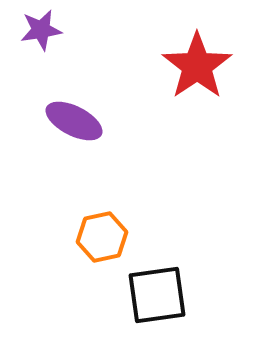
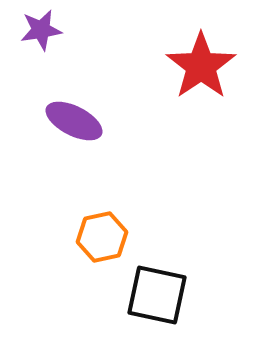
red star: moved 4 px right
black square: rotated 20 degrees clockwise
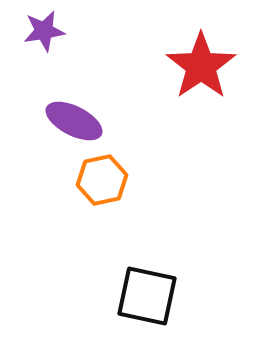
purple star: moved 3 px right, 1 px down
orange hexagon: moved 57 px up
black square: moved 10 px left, 1 px down
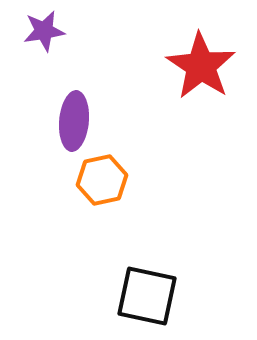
red star: rotated 4 degrees counterclockwise
purple ellipse: rotated 68 degrees clockwise
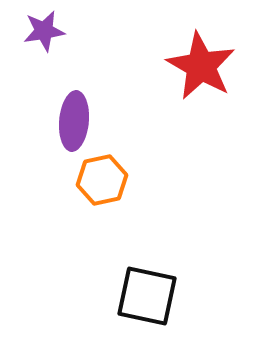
red star: rotated 4 degrees counterclockwise
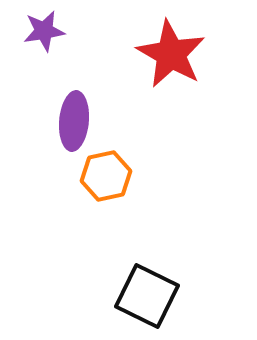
red star: moved 30 px left, 12 px up
orange hexagon: moved 4 px right, 4 px up
black square: rotated 14 degrees clockwise
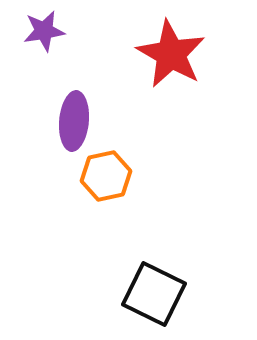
black square: moved 7 px right, 2 px up
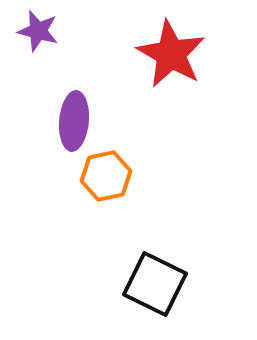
purple star: moved 6 px left; rotated 24 degrees clockwise
black square: moved 1 px right, 10 px up
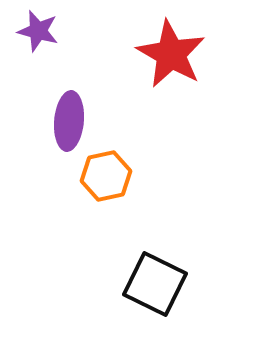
purple ellipse: moved 5 px left
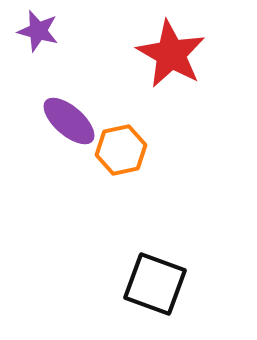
purple ellipse: rotated 54 degrees counterclockwise
orange hexagon: moved 15 px right, 26 px up
black square: rotated 6 degrees counterclockwise
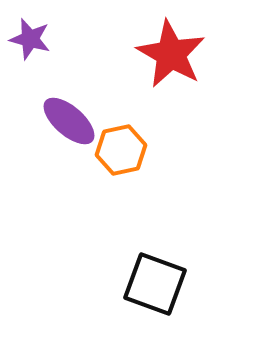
purple star: moved 8 px left, 8 px down
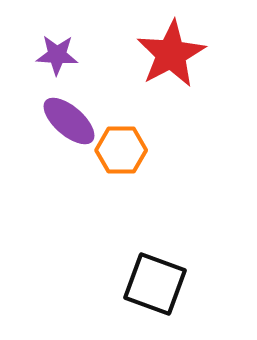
purple star: moved 27 px right, 16 px down; rotated 12 degrees counterclockwise
red star: rotated 14 degrees clockwise
orange hexagon: rotated 12 degrees clockwise
